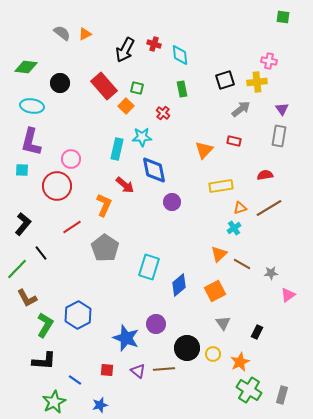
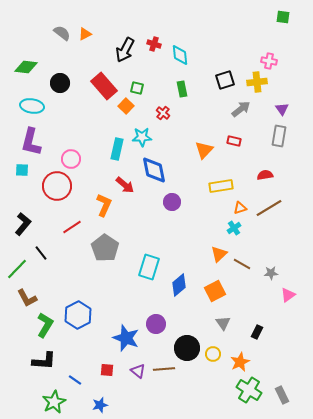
gray rectangle at (282, 395): rotated 42 degrees counterclockwise
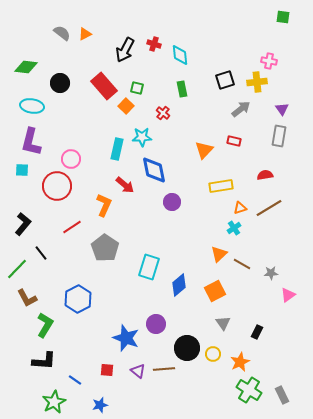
blue hexagon at (78, 315): moved 16 px up
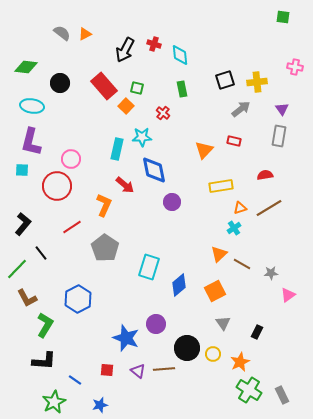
pink cross at (269, 61): moved 26 px right, 6 px down
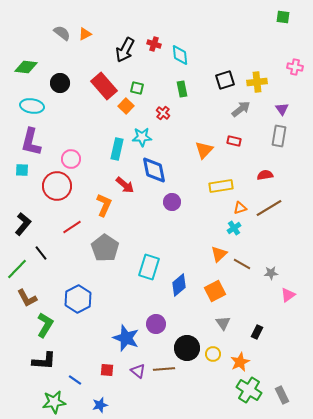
green star at (54, 402): rotated 20 degrees clockwise
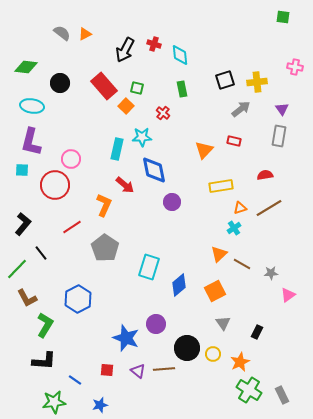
red circle at (57, 186): moved 2 px left, 1 px up
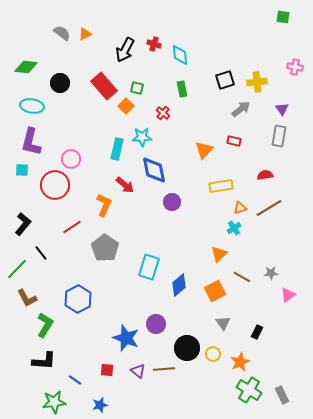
brown line at (242, 264): moved 13 px down
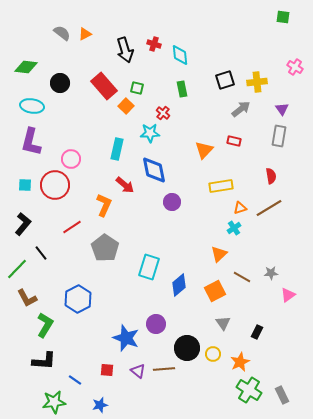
black arrow at (125, 50): rotated 45 degrees counterclockwise
pink cross at (295, 67): rotated 21 degrees clockwise
cyan star at (142, 137): moved 8 px right, 4 px up
cyan square at (22, 170): moved 3 px right, 15 px down
red semicircle at (265, 175): moved 6 px right, 1 px down; rotated 91 degrees clockwise
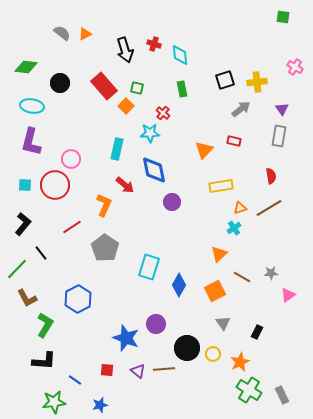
blue diamond at (179, 285): rotated 20 degrees counterclockwise
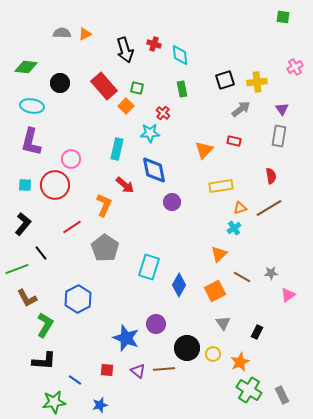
gray semicircle at (62, 33): rotated 36 degrees counterclockwise
pink cross at (295, 67): rotated 28 degrees clockwise
green line at (17, 269): rotated 25 degrees clockwise
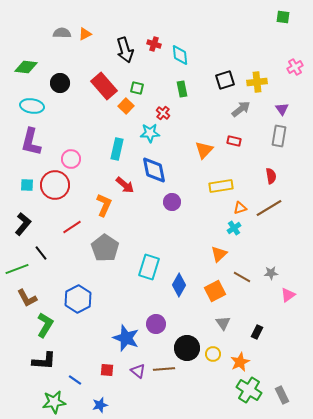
cyan square at (25, 185): moved 2 px right
